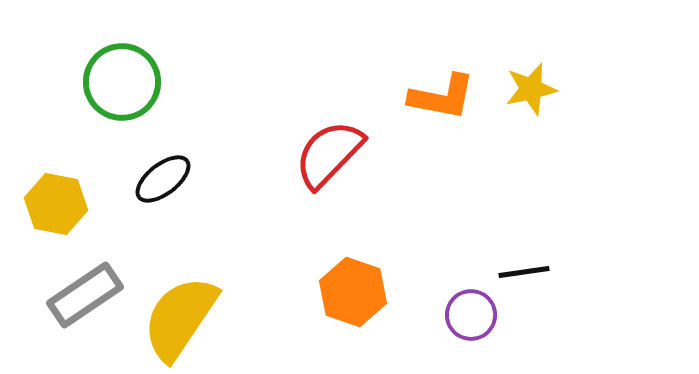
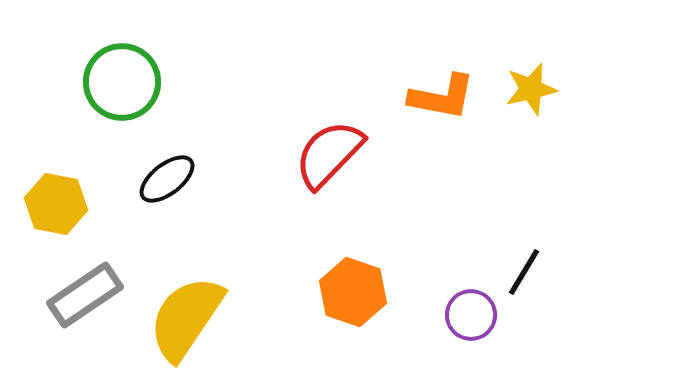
black ellipse: moved 4 px right
black line: rotated 51 degrees counterclockwise
yellow semicircle: moved 6 px right
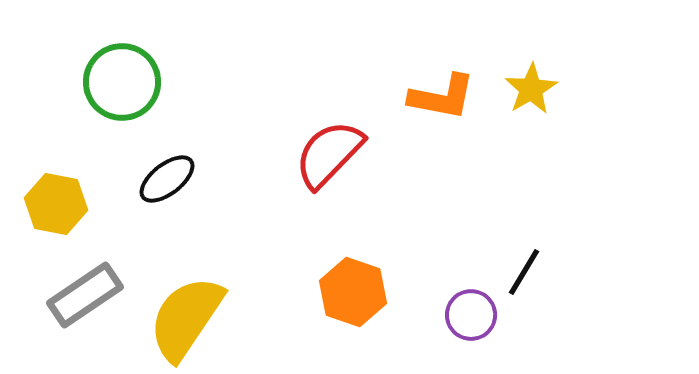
yellow star: rotated 18 degrees counterclockwise
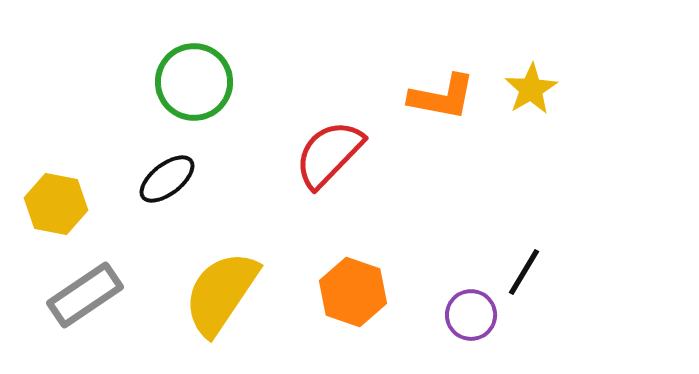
green circle: moved 72 px right
yellow semicircle: moved 35 px right, 25 px up
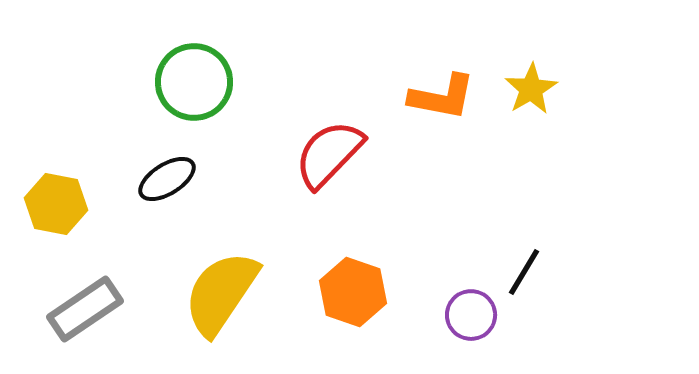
black ellipse: rotated 6 degrees clockwise
gray rectangle: moved 14 px down
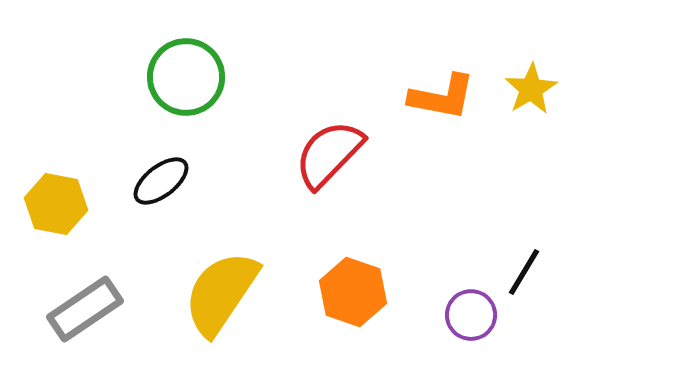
green circle: moved 8 px left, 5 px up
black ellipse: moved 6 px left, 2 px down; rotated 6 degrees counterclockwise
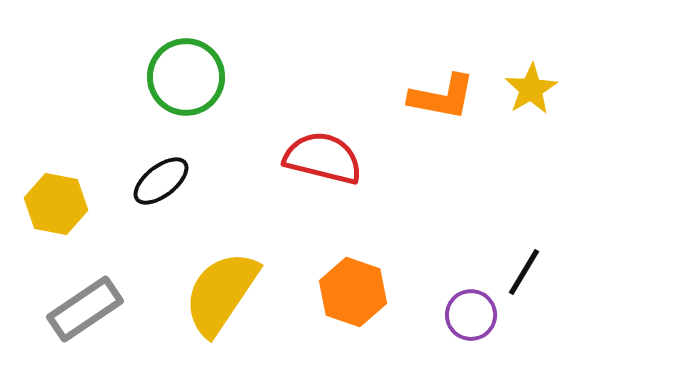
red semicircle: moved 6 px left, 4 px down; rotated 60 degrees clockwise
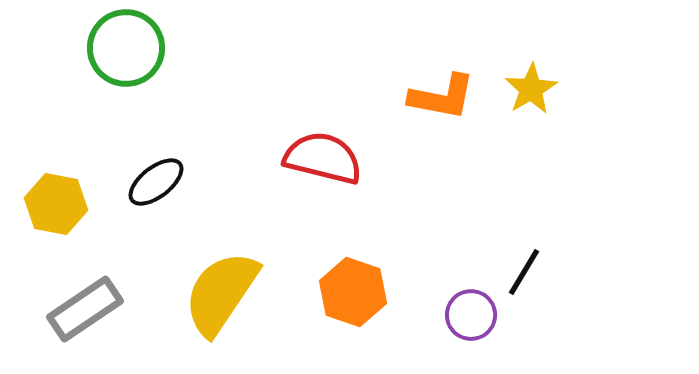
green circle: moved 60 px left, 29 px up
black ellipse: moved 5 px left, 1 px down
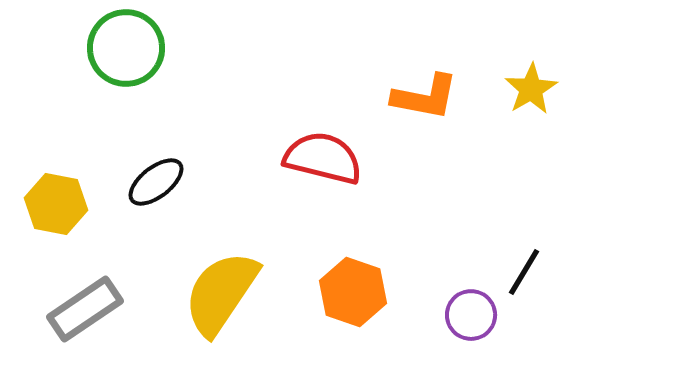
orange L-shape: moved 17 px left
